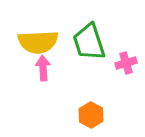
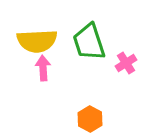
yellow semicircle: moved 1 px left, 1 px up
pink cross: rotated 15 degrees counterclockwise
orange hexagon: moved 1 px left, 4 px down
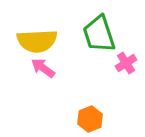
green trapezoid: moved 10 px right, 8 px up
pink arrow: rotated 50 degrees counterclockwise
orange hexagon: rotated 10 degrees clockwise
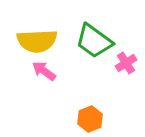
green trapezoid: moved 5 px left, 7 px down; rotated 36 degrees counterclockwise
pink arrow: moved 1 px right, 3 px down
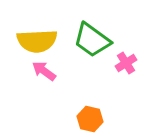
green trapezoid: moved 2 px left, 1 px up
orange hexagon: rotated 25 degrees counterclockwise
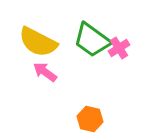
yellow semicircle: moved 1 px right, 1 px down; rotated 30 degrees clockwise
pink cross: moved 7 px left, 15 px up
pink arrow: moved 1 px right, 1 px down
